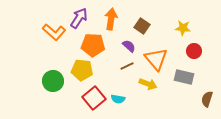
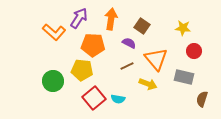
purple semicircle: moved 3 px up; rotated 16 degrees counterclockwise
brown semicircle: moved 5 px left
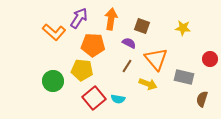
brown square: rotated 14 degrees counterclockwise
red circle: moved 16 px right, 8 px down
brown line: rotated 32 degrees counterclockwise
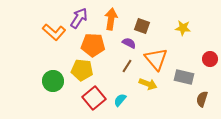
cyan semicircle: moved 2 px right, 1 px down; rotated 120 degrees clockwise
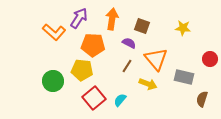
orange arrow: moved 1 px right
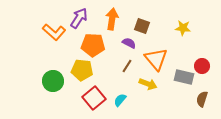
red circle: moved 8 px left, 7 px down
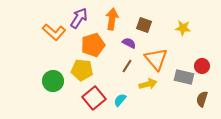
brown square: moved 2 px right, 1 px up
orange pentagon: rotated 20 degrees counterclockwise
yellow arrow: rotated 36 degrees counterclockwise
